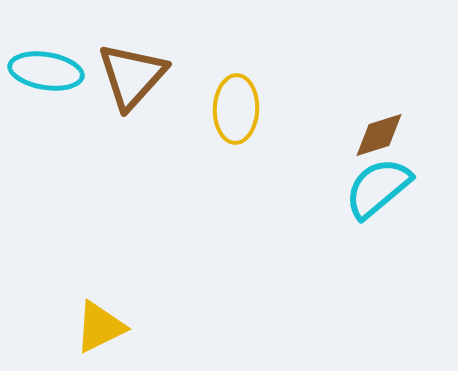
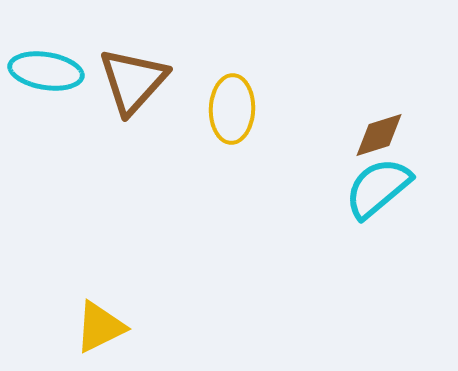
brown triangle: moved 1 px right, 5 px down
yellow ellipse: moved 4 px left
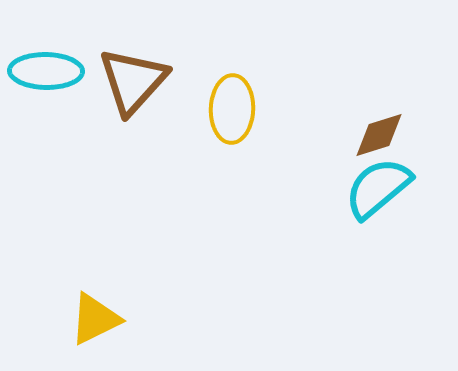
cyan ellipse: rotated 8 degrees counterclockwise
yellow triangle: moved 5 px left, 8 px up
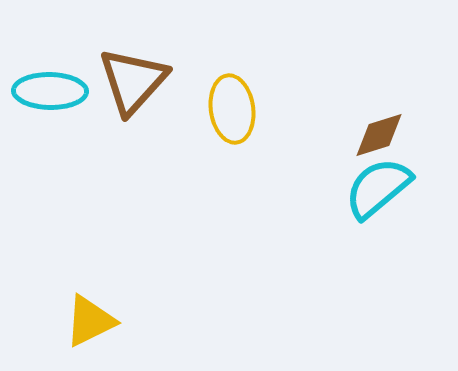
cyan ellipse: moved 4 px right, 20 px down
yellow ellipse: rotated 10 degrees counterclockwise
yellow triangle: moved 5 px left, 2 px down
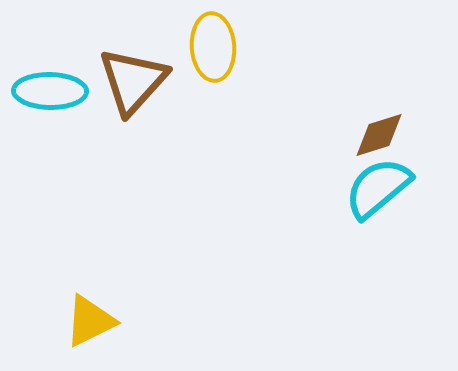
yellow ellipse: moved 19 px left, 62 px up; rotated 4 degrees clockwise
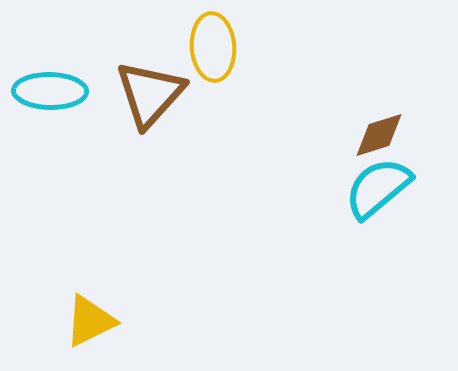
brown triangle: moved 17 px right, 13 px down
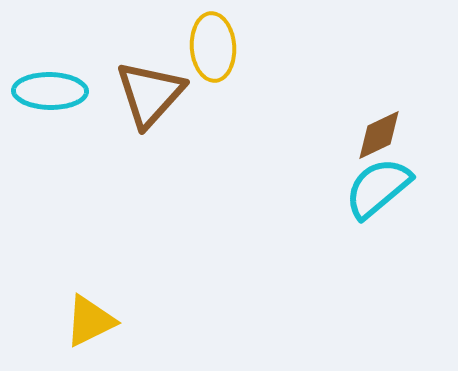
brown diamond: rotated 8 degrees counterclockwise
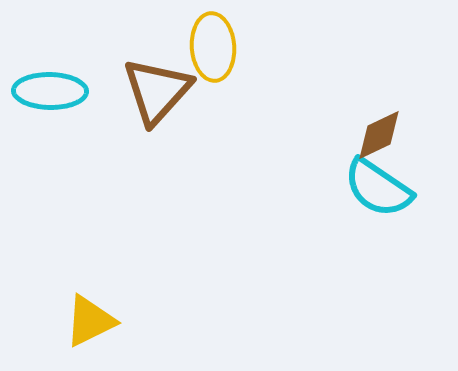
brown triangle: moved 7 px right, 3 px up
cyan semicircle: rotated 106 degrees counterclockwise
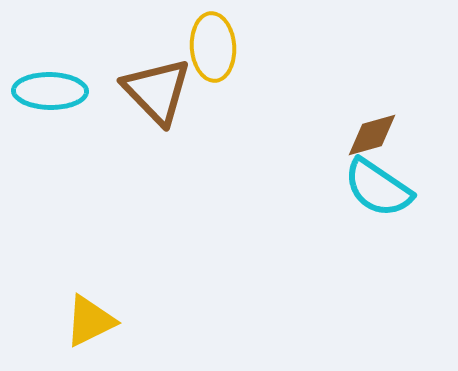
brown triangle: rotated 26 degrees counterclockwise
brown diamond: moved 7 px left; rotated 10 degrees clockwise
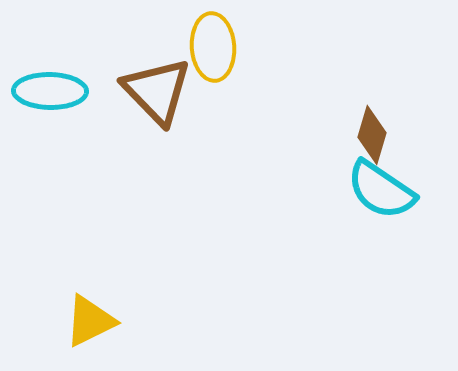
brown diamond: rotated 58 degrees counterclockwise
cyan semicircle: moved 3 px right, 2 px down
